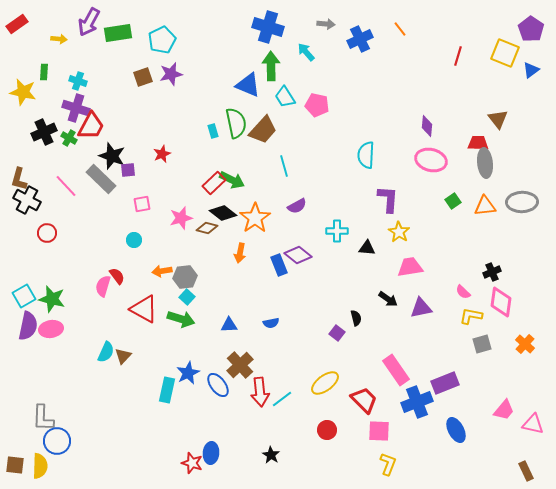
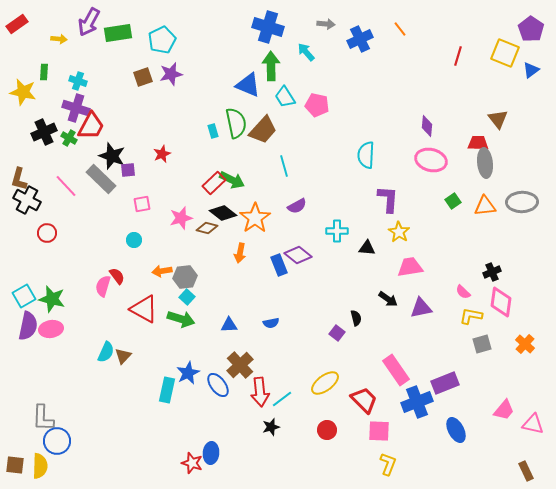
black star at (271, 455): moved 28 px up; rotated 24 degrees clockwise
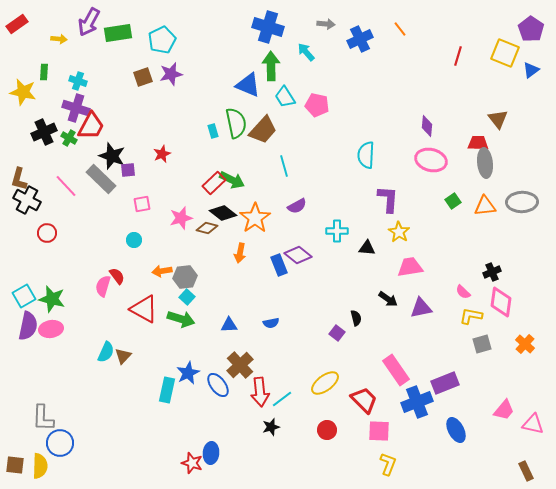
blue circle at (57, 441): moved 3 px right, 2 px down
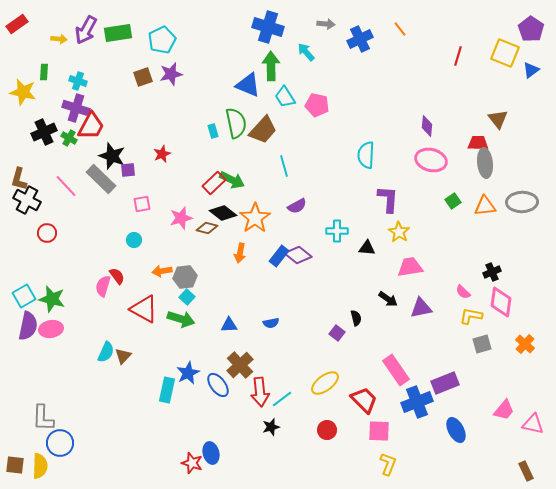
purple arrow at (89, 22): moved 3 px left, 8 px down
blue rectangle at (279, 265): moved 9 px up; rotated 60 degrees clockwise
blue ellipse at (211, 453): rotated 20 degrees counterclockwise
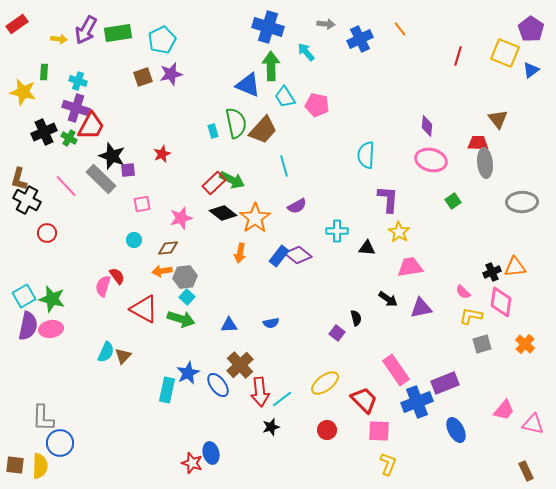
orange triangle at (485, 206): moved 30 px right, 61 px down
brown diamond at (207, 228): moved 39 px left, 20 px down; rotated 20 degrees counterclockwise
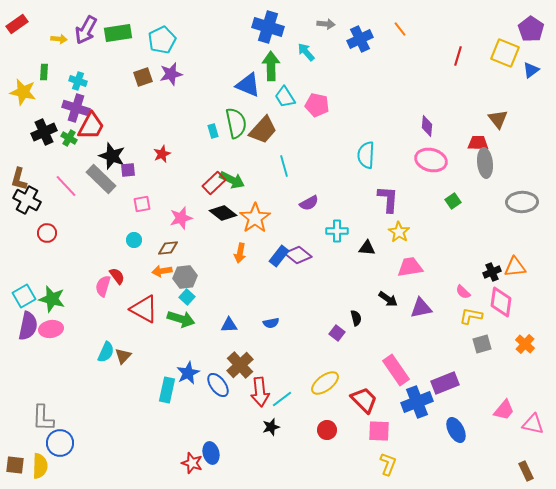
purple semicircle at (297, 206): moved 12 px right, 3 px up
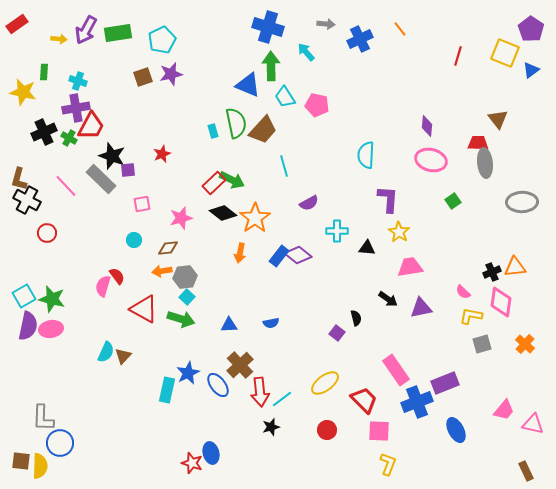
purple cross at (76, 108): rotated 28 degrees counterclockwise
brown square at (15, 465): moved 6 px right, 4 px up
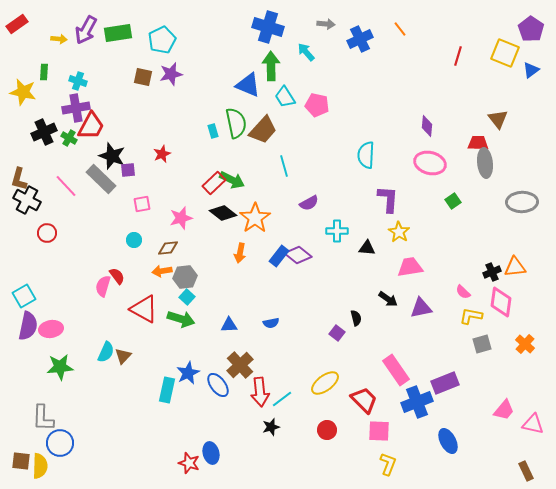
brown square at (143, 77): rotated 30 degrees clockwise
pink ellipse at (431, 160): moved 1 px left, 3 px down
green star at (52, 299): moved 8 px right, 68 px down; rotated 20 degrees counterclockwise
blue ellipse at (456, 430): moved 8 px left, 11 px down
red star at (192, 463): moved 3 px left
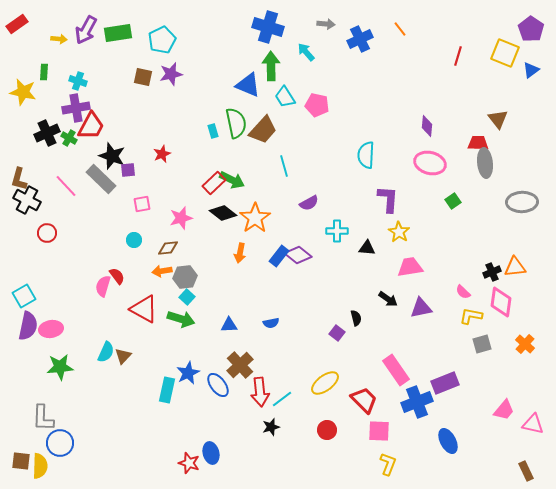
black cross at (44, 132): moved 3 px right, 1 px down
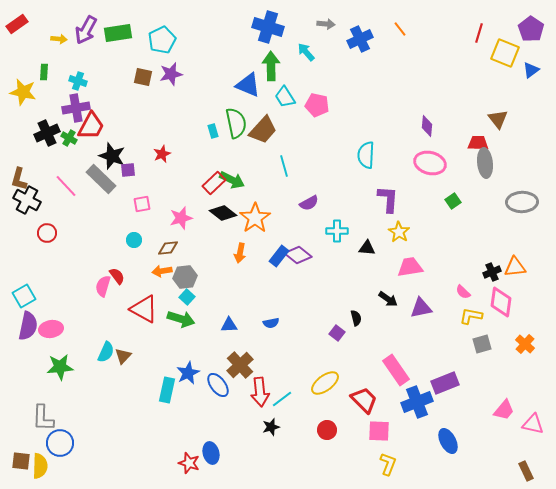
red line at (458, 56): moved 21 px right, 23 px up
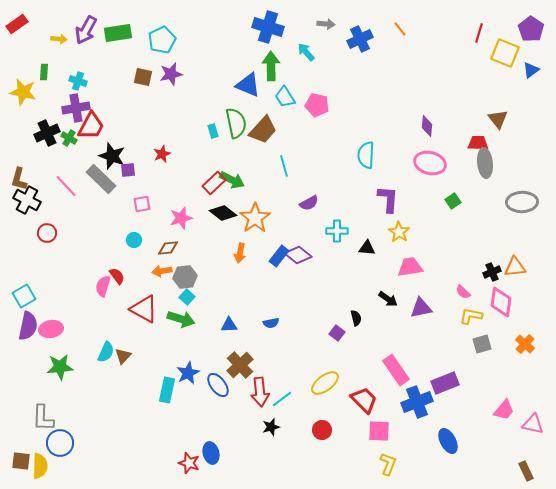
red circle at (327, 430): moved 5 px left
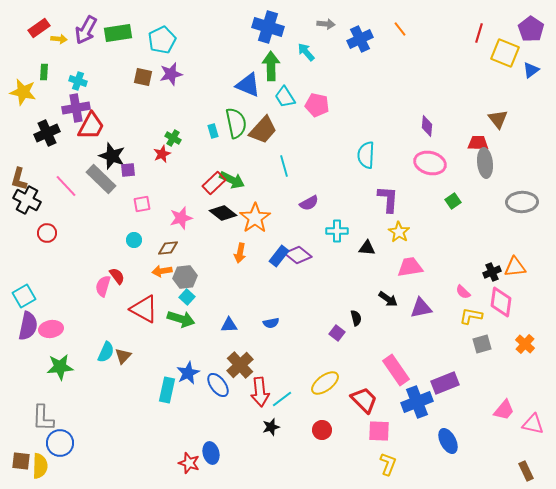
red rectangle at (17, 24): moved 22 px right, 4 px down
green cross at (69, 138): moved 104 px right
